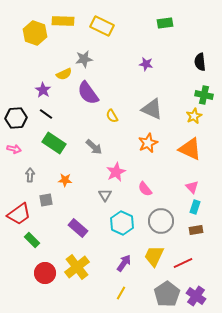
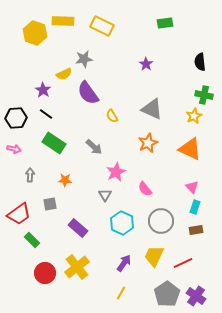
purple star at (146, 64): rotated 24 degrees clockwise
gray square at (46, 200): moved 4 px right, 4 px down
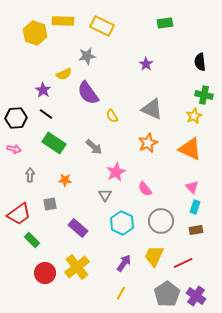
gray star at (84, 59): moved 3 px right, 3 px up
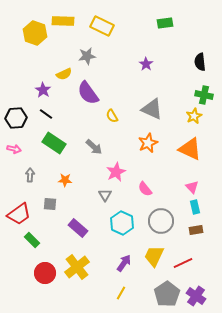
gray square at (50, 204): rotated 16 degrees clockwise
cyan rectangle at (195, 207): rotated 32 degrees counterclockwise
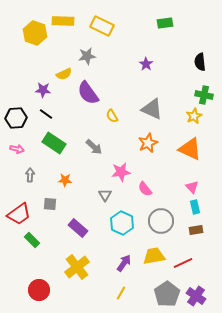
purple star at (43, 90): rotated 28 degrees counterclockwise
pink arrow at (14, 149): moved 3 px right
pink star at (116, 172): moved 5 px right; rotated 18 degrees clockwise
yellow trapezoid at (154, 256): rotated 55 degrees clockwise
red circle at (45, 273): moved 6 px left, 17 px down
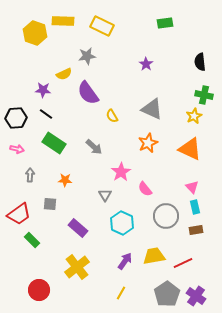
pink star at (121, 172): rotated 24 degrees counterclockwise
gray circle at (161, 221): moved 5 px right, 5 px up
purple arrow at (124, 263): moved 1 px right, 2 px up
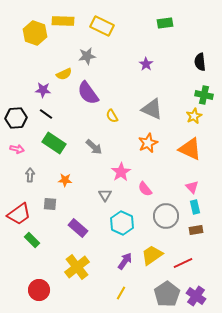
yellow trapezoid at (154, 256): moved 2 px left, 1 px up; rotated 25 degrees counterclockwise
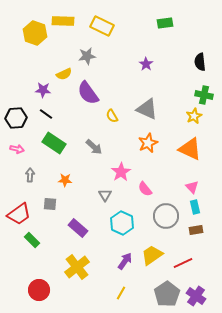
gray triangle at (152, 109): moved 5 px left
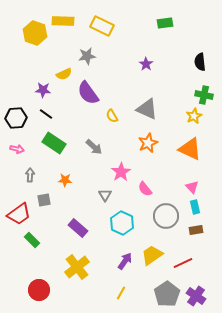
gray square at (50, 204): moved 6 px left, 4 px up; rotated 16 degrees counterclockwise
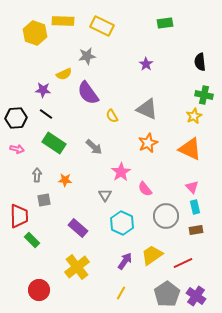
gray arrow at (30, 175): moved 7 px right
red trapezoid at (19, 214): moved 2 px down; rotated 55 degrees counterclockwise
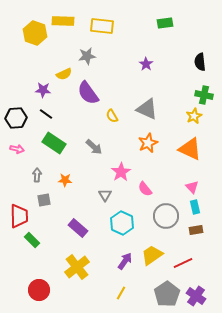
yellow rectangle at (102, 26): rotated 20 degrees counterclockwise
